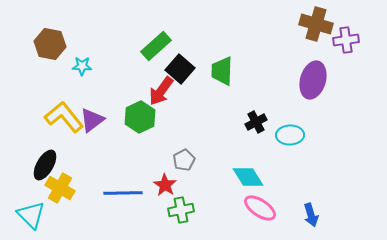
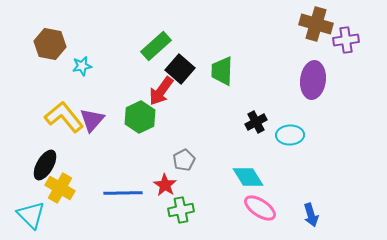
cyan star: rotated 12 degrees counterclockwise
purple ellipse: rotated 9 degrees counterclockwise
purple triangle: rotated 12 degrees counterclockwise
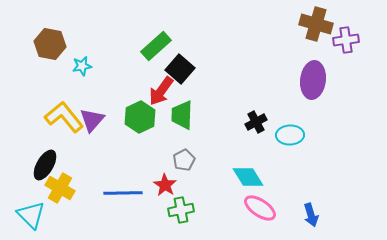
green trapezoid: moved 40 px left, 44 px down
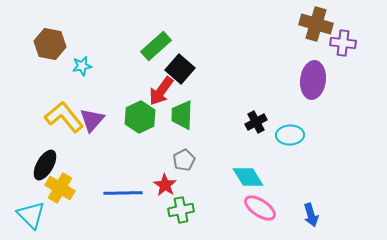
purple cross: moved 3 px left, 3 px down; rotated 15 degrees clockwise
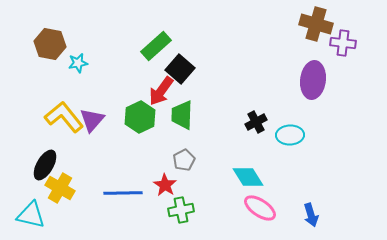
cyan star: moved 4 px left, 3 px up
cyan triangle: rotated 32 degrees counterclockwise
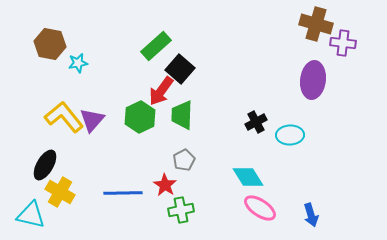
yellow cross: moved 4 px down
